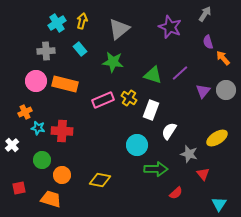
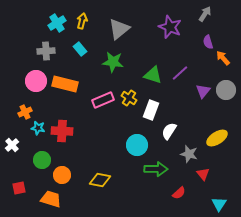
red semicircle: moved 3 px right
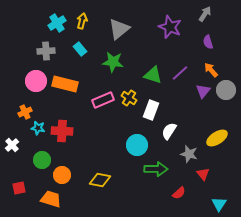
orange arrow: moved 12 px left, 12 px down
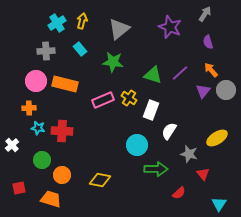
orange cross: moved 4 px right, 4 px up; rotated 24 degrees clockwise
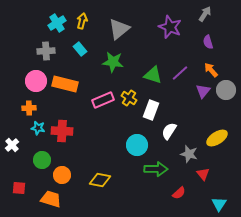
red square: rotated 16 degrees clockwise
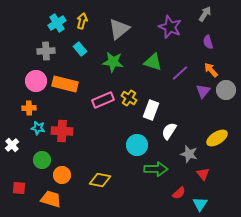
green triangle: moved 13 px up
cyan triangle: moved 19 px left
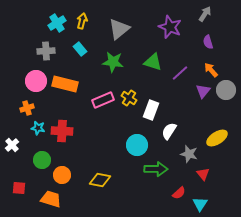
orange cross: moved 2 px left; rotated 16 degrees counterclockwise
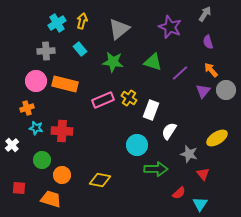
cyan star: moved 2 px left
